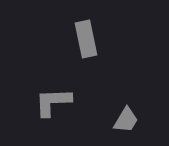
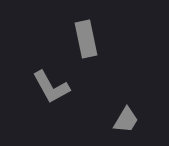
gray L-shape: moved 2 px left, 15 px up; rotated 117 degrees counterclockwise
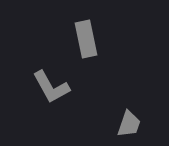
gray trapezoid: moved 3 px right, 4 px down; rotated 12 degrees counterclockwise
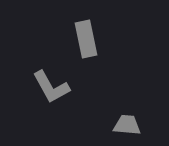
gray trapezoid: moved 2 px left, 1 px down; rotated 104 degrees counterclockwise
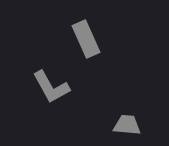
gray rectangle: rotated 12 degrees counterclockwise
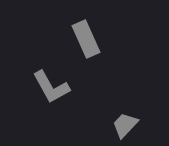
gray trapezoid: moved 2 px left; rotated 52 degrees counterclockwise
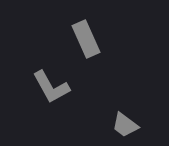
gray trapezoid: rotated 96 degrees counterclockwise
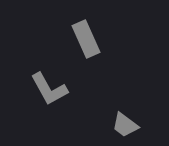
gray L-shape: moved 2 px left, 2 px down
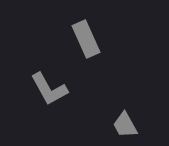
gray trapezoid: rotated 24 degrees clockwise
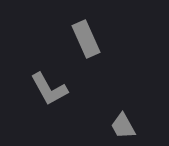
gray trapezoid: moved 2 px left, 1 px down
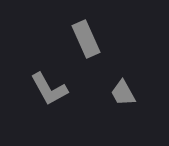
gray trapezoid: moved 33 px up
